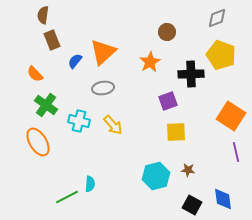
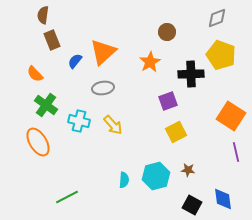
yellow square: rotated 25 degrees counterclockwise
cyan semicircle: moved 34 px right, 4 px up
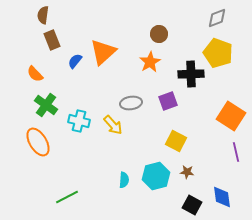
brown circle: moved 8 px left, 2 px down
yellow pentagon: moved 3 px left, 2 px up
gray ellipse: moved 28 px right, 15 px down
yellow square: moved 9 px down; rotated 35 degrees counterclockwise
brown star: moved 1 px left, 2 px down
blue diamond: moved 1 px left, 2 px up
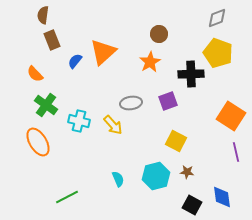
cyan semicircle: moved 6 px left, 1 px up; rotated 28 degrees counterclockwise
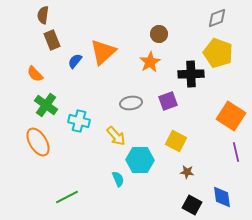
yellow arrow: moved 3 px right, 11 px down
cyan hexagon: moved 16 px left, 16 px up; rotated 16 degrees clockwise
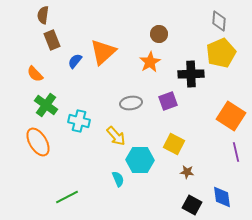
gray diamond: moved 2 px right, 3 px down; rotated 65 degrees counterclockwise
yellow pentagon: moved 3 px right; rotated 28 degrees clockwise
yellow square: moved 2 px left, 3 px down
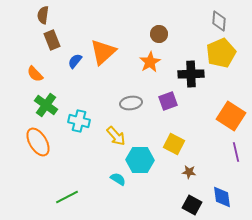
brown star: moved 2 px right
cyan semicircle: rotated 35 degrees counterclockwise
